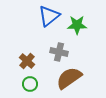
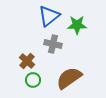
gray cross: moved 6 px left, 8 px up
green circle: moved 3 px right, 4 px up
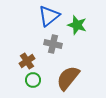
green star: rotated 18 degrees clockwise
brown cross: rotated 14 degrees clockwise
brown semicircle: moved 1 px left; rotated 16 degrees counterclockwise
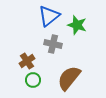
brown semicircle: moved 1 px right
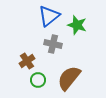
green circle: moved 5 px right
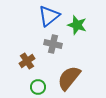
green circle: moved 7 px down
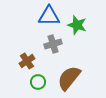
blue triangle: rotated 40 degrees clockwise
gray cross: rotated 30 degrees counterclockwise
green circle: moved 5 px up
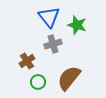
blue triangle: moved 1 px down; rotated 50 degrees clockwise
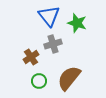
blue triangle: moved 1 px up
green star: moved 2 px up
brown cross: moved 4 px right, 4 px up
green circle: moved 1 px right, 1 px up
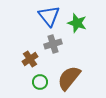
brown cross: moved 1 px left, 2 px down
green circle: moved 1 px right, 1 px down
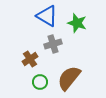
blue triangle: moved 2 px left; rotated 20 degrees counterclockwise
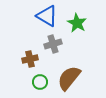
green star: rotated 12 degrees clockwise
brown cross: rotated 21 degrees clockwise
